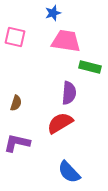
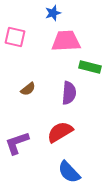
pink trapezoid: rotated 12 degrees counterclockwise
brown semicircle: moved 12 px right, 14 px up; rotated 35 degrees clockwise
red semicircle: moved 9 px down
purple L-shape: rotated 32 degrees counterclockwise
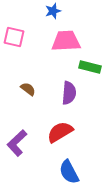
blue star: moved 2 px up
pink square: moved 1 px left
brown semicircle: rotated 105 degrees counterclockwise
purple L-shape: rotated 24 degrees counterclockwise
blue semicircle: rotated 15 degrees clockwise
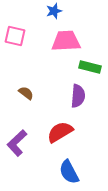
blue star: moved 1 px right
pink square: moved 1 px right, 1 px up
brown semicircle: moved 2 px left, 4 px down
purple semicircle: moved 9 px right, 3 px down
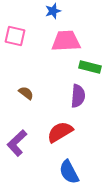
blue star: moved 1 px left
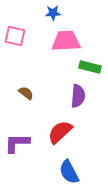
blue star: moved 2 px down; rotated 14 degrees clockwise
red semicircle: rotated 12 degrees counterclockwise
purple L-shape: rotated 44 degrees clockwise
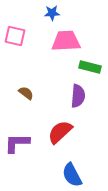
blue star: moved 1 px left
blue semicircle: moved 3 px right, 3 px down
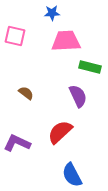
purple semicircle: rotated 30 degrees counterclockwise
purple L-shape: rotated 24 degrees clockwise
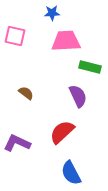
red semicircle: moved 2 px right
blue semicircle: moved 1 px left, 2 px up
